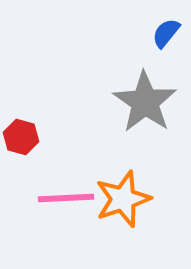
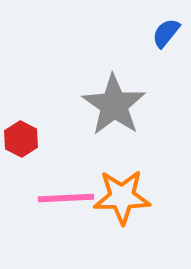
gray star: moved 31 px left, 3 px down
red hexagon: moved 2 px down; rotated 12 degrees clockwise
orange star: moved 1 px left, 2 px up; rotated 18 degrees clockwise
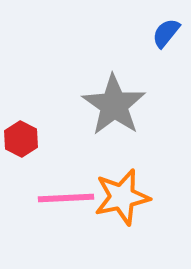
orange star: rotated 12 degrees counterclockwise
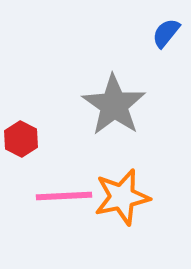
pink line: moved 2 px left, 2 px up
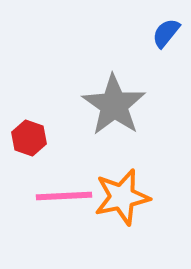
red hexagon: moved 8 px right, 1 px up; rotated 8 degrees counterclockwise
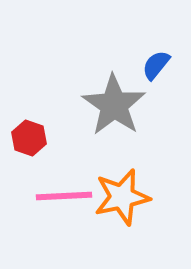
blue semicircle: moved 10 px left, 32 px down
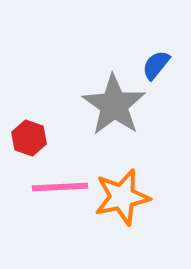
pink line: moved 4 px left, 9 px up
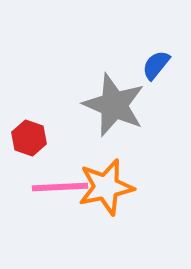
gray star: rotated 12 degrees counterclockwise
orange star: moved 16 px left, 10 px up
